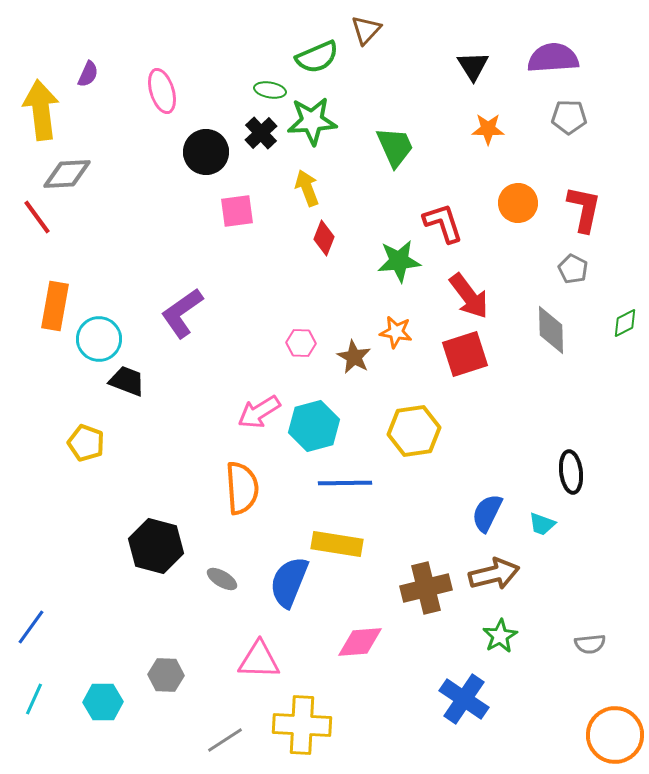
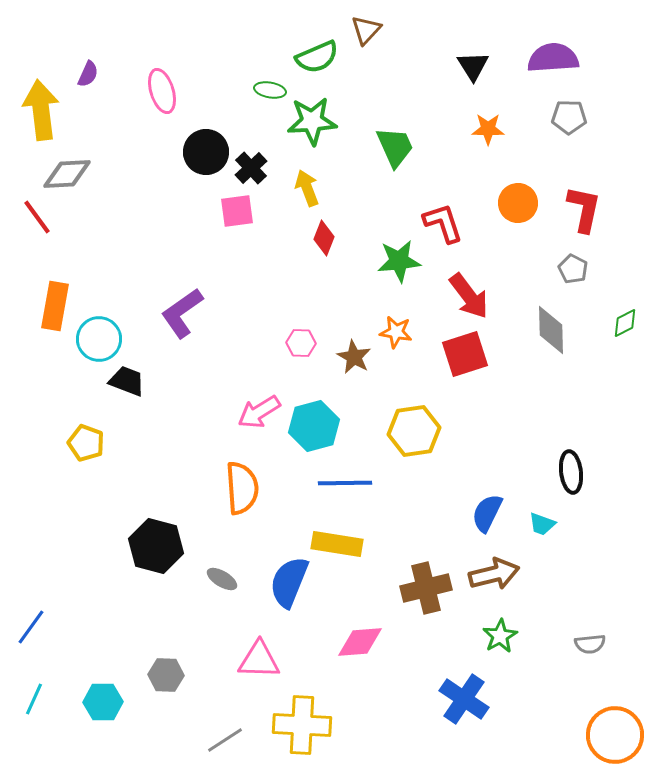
black cross at (261, 133): moved 10 px left, 35 px down
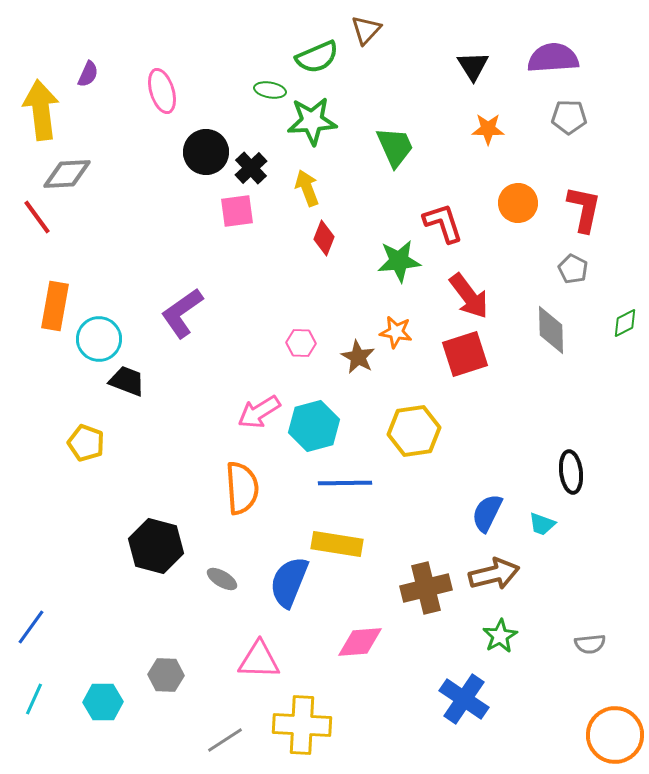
brown star at (354, 357): moved 4 px right
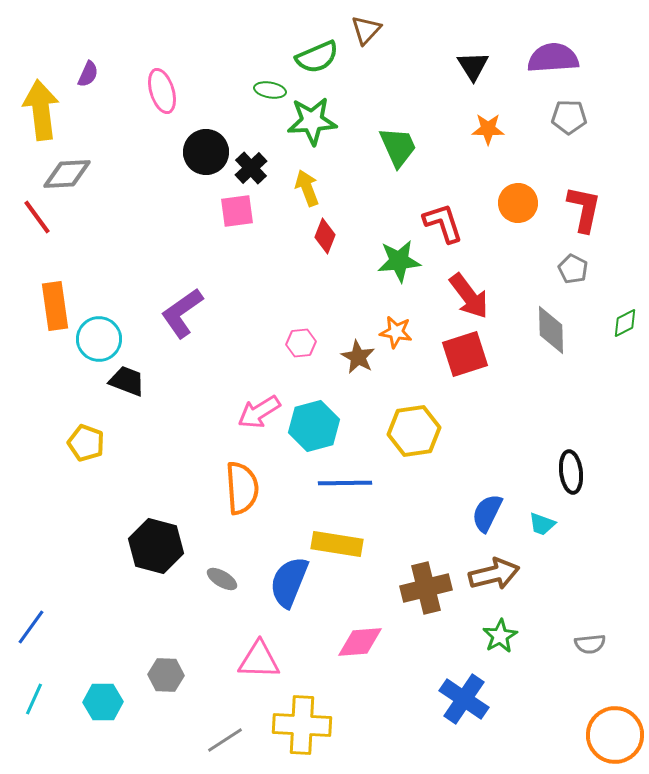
green trapezoid at (395, 147): moved 3 px right
red diamond at (324, 238): moved 1 px right, 2 px up
orange rectangle at (55, 306): rotated 18 degrees counterclockwise
pink hexagon at (301, 343): rotated 8 degrees counterclockwise
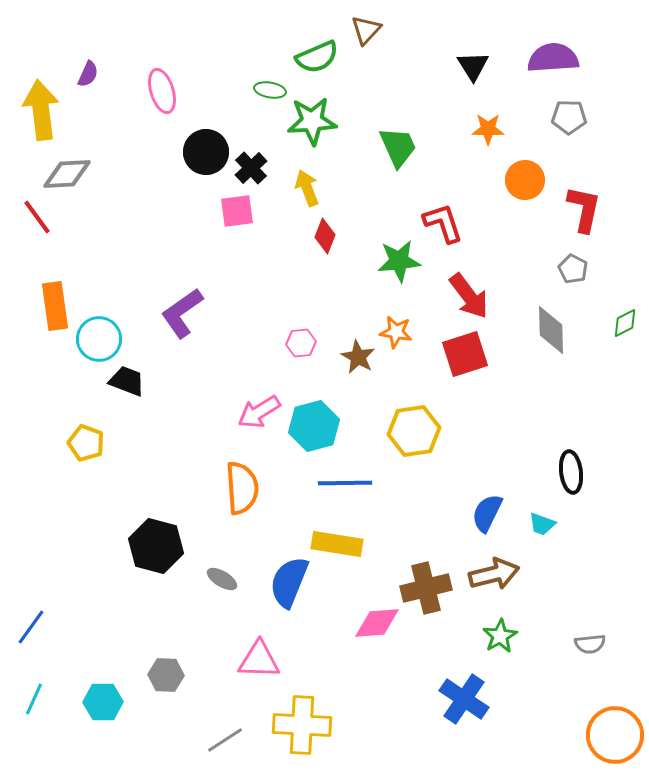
orange circle at (518, 203): moved 7 px right, 23 px up
pink diamond at (360, 642): moved 17 px right, 19 px up
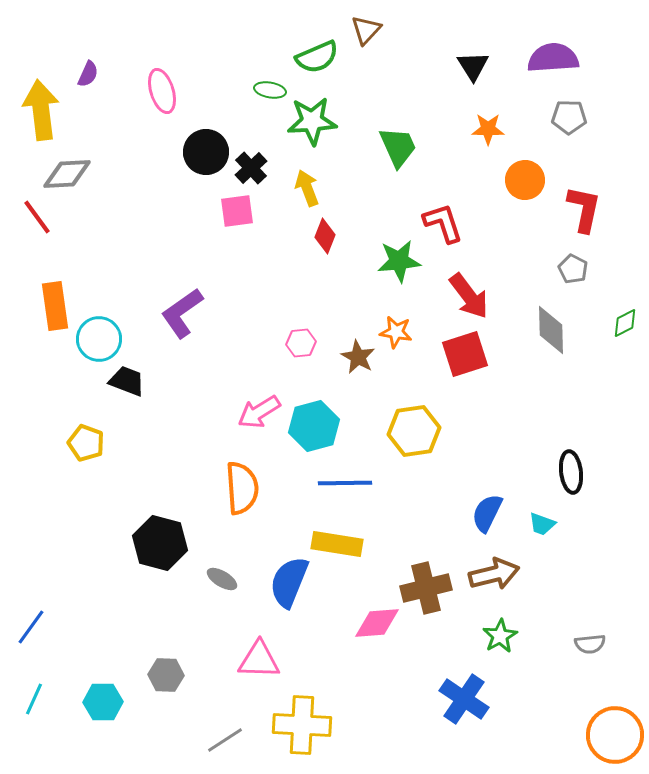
black hexagon at (156, 546): moved 4 px right, 3 px up
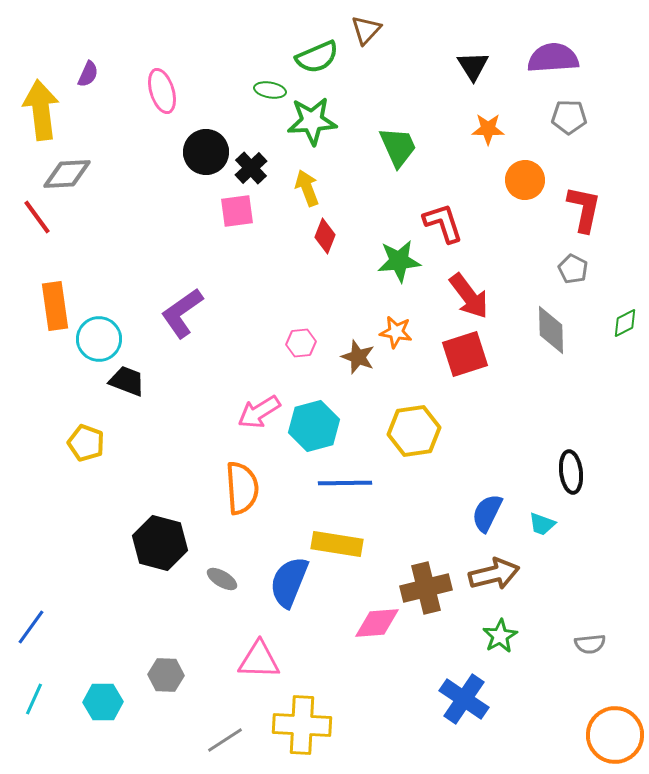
brown star at (358, 357): rotated 8 degrees counterclockwise
